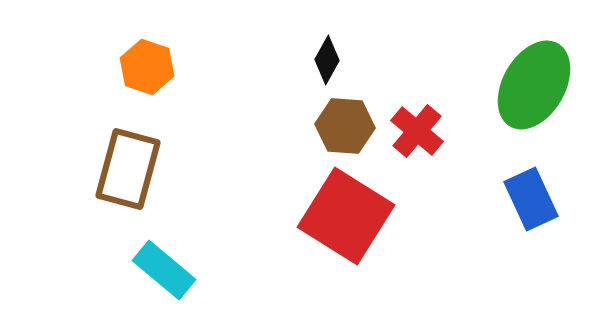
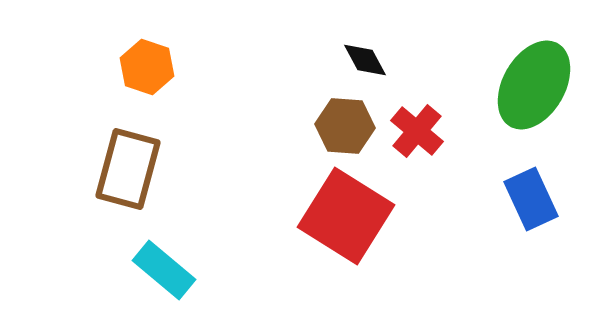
black diamond: moved 38 px right; rotated 57 degrees counterclockwise
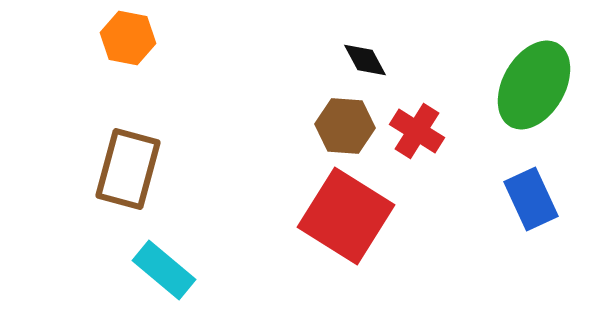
orange hexagon: moved 19 px left, 29 px up; rotated 8 degrees counterclockwise
red cross: rotated 8 degrees counterclockwise
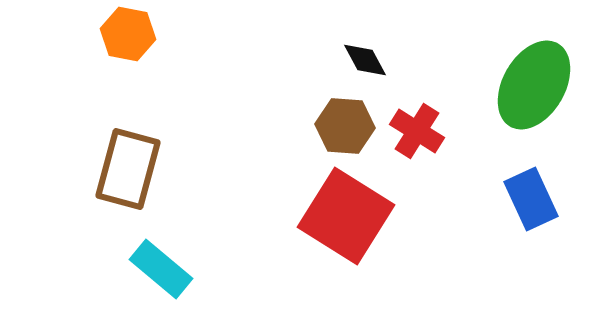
orange hexagon: moved 4 px up
cyan rectangle: moved 3 px left, 1 px up
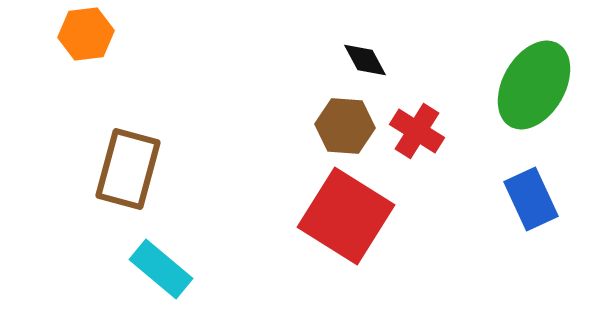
orange hexagon: moved 42 px left; rotated 18 degrees counterclockwise
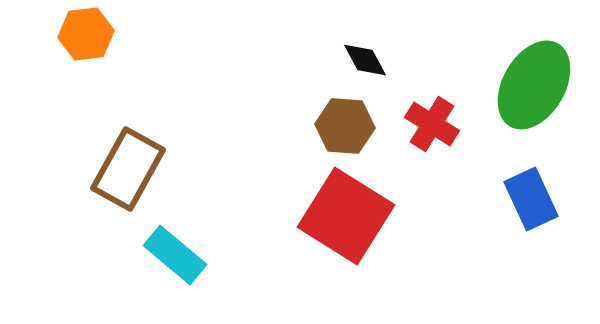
red cross: moved 15 px right, 7 px up
brown rectangle: rotated 14 degrees clockwise
cyan rectangle: moved 14 px right, 14 px up
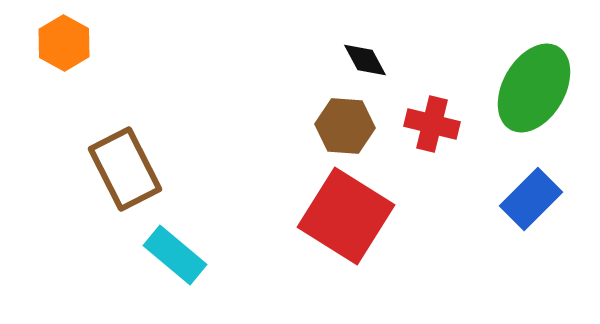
orange hexagon: moved 22 px left, 9 px down; rotated 24 degrees counterclockwise
green ellipse: moved 3 px down
red cross: rotated 18 degrees counterclockwise
brown rectangle: moved 3 px left; rotated 56 degrees counterclockwise
blue rectangle: rotated 70 degrees clockwise
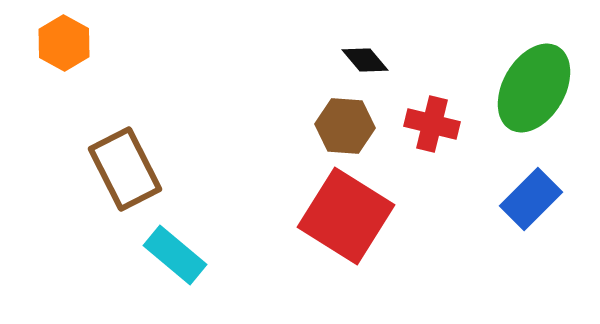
black diamond: rotated 12 degrees counterclockwise
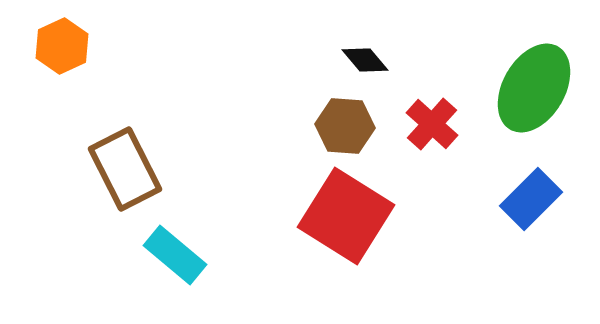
orange hexagon: moved 2 px left, 3 px down; rotated 6 degrees clockwise
red cross: rotated 28 degrees clockwise
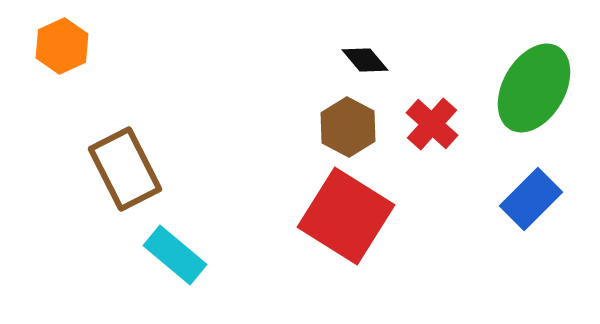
brown hexagon: moved 3 px right, 1 px down; rotated 24 degrees clockwise
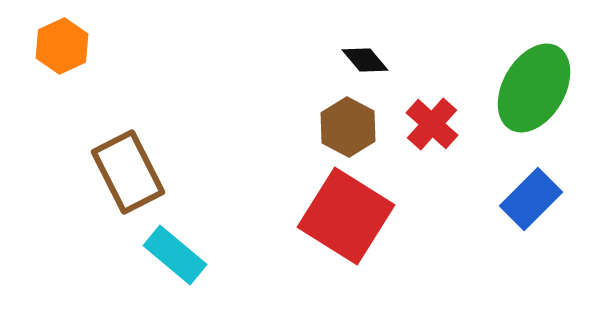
brown rectangle: moved 3 px right, 3 px down
